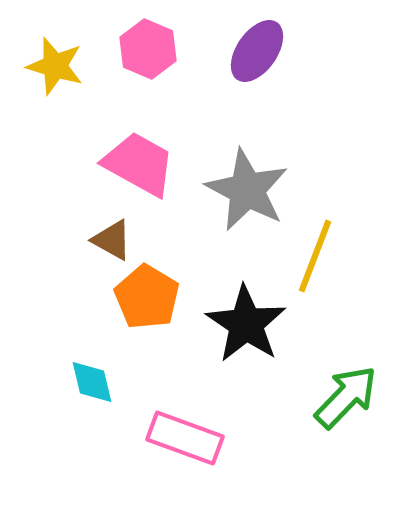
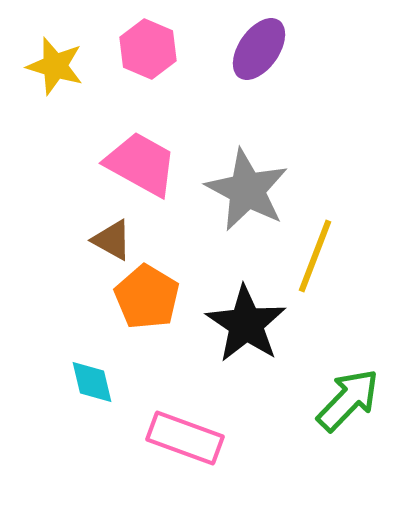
purple ellipse: moved 2 px right, 2 px up
pink trapezoid: moved 2 px right
green arrow: moved 2 px right, 3 px down
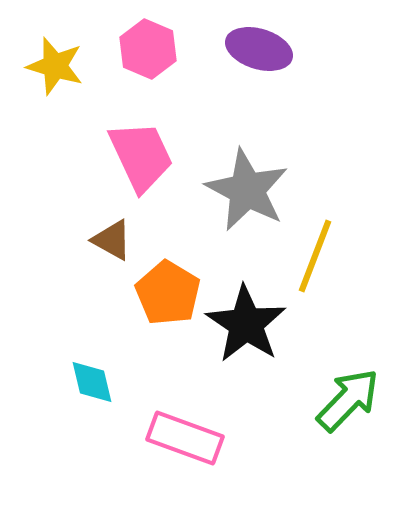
purple ellipse: rotated 72 degrees clockwise
pink trapezoid: moved 8 px up; rotated 36 degrees clockwise
orange pentagon: moved 21 px right, 4 px up
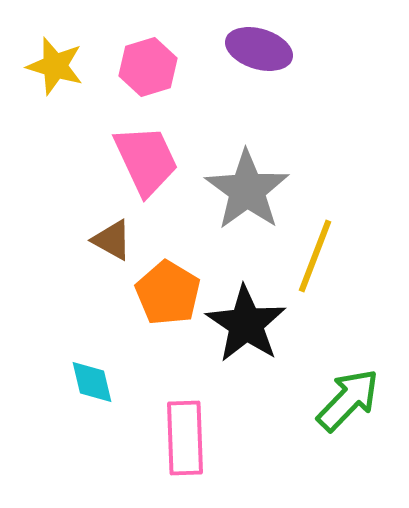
pink hexagon: moved 18 px down; rotated 20 degrees clockwise
pink trapezoid: moved 5 px right, 4 px down
gray star: rotated 8 degrees clockwise
pink rectangle: rotated 68 degrees clockwise
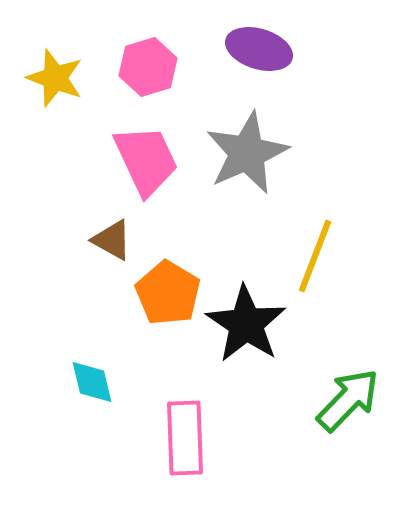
yellow star: moved 12 px down; rotated 4 degrees clockwise
gray star: moved 37 px up; rotated 12 degrees clockwise
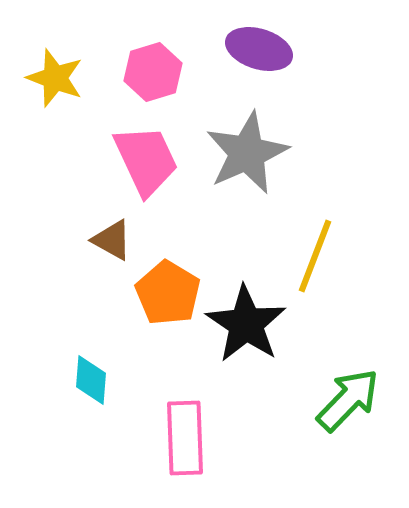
pink hexagon: moved 5 px right, 5 px down
cyan diamond: moved 1 px left, 2 px up; rotated 18 degrees clockwise
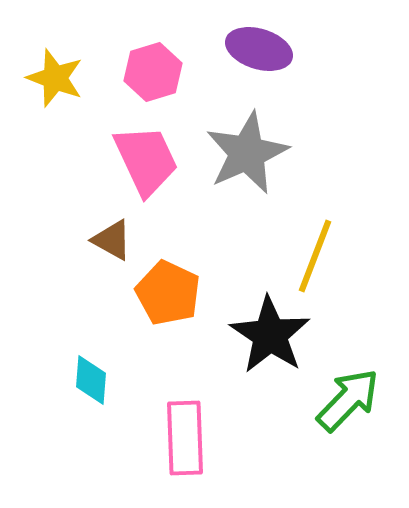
orange pentagon: rotated 6 degrees counterclockwise
black star: moved 24 px right, 11 px down
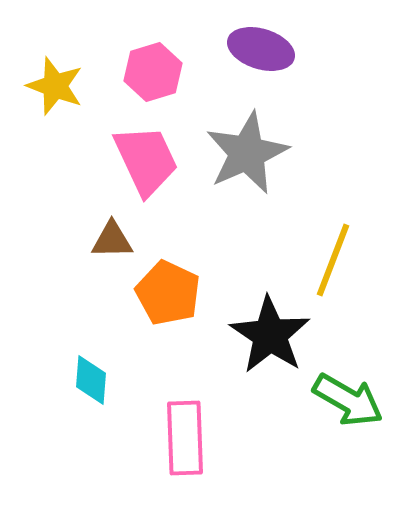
purple ellipse: moved 2 px right
yellow star: moved 8 px down
brown triangle: rotated 30 degrees counterclockwise
yellow line: moved 18 px right, 4 px down
green arrow: rotated 76 degrees clockwise
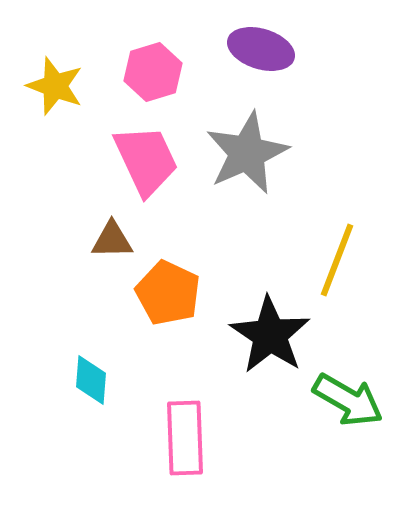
yellow line: moved 4 px right
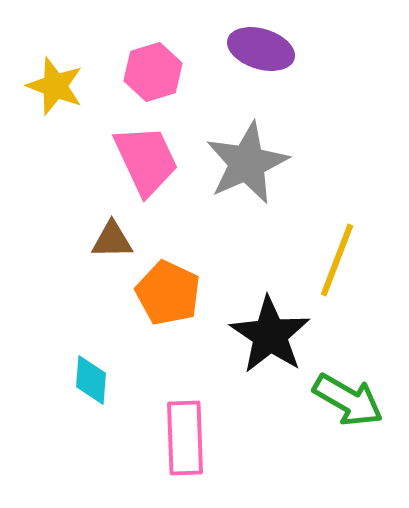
gray star: moved 10 px down
